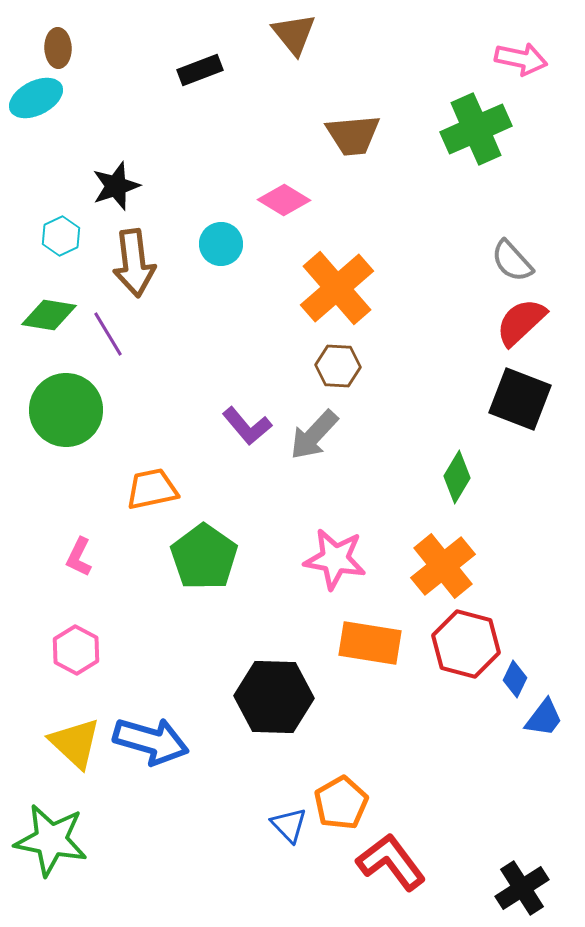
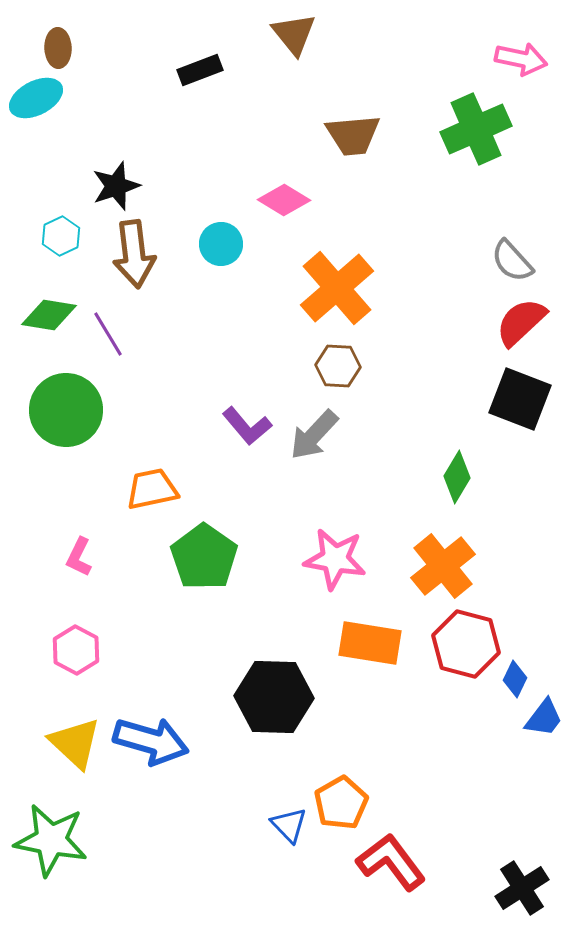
brown arrow at (134, 263): moved 9 px up
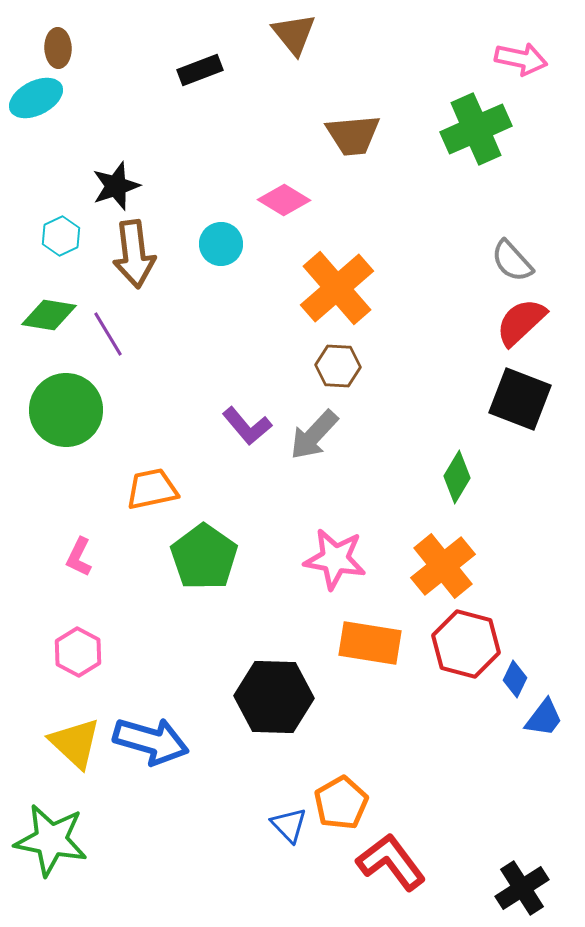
pink hexagon at (76, 650): moved 2 px right, 2 px down
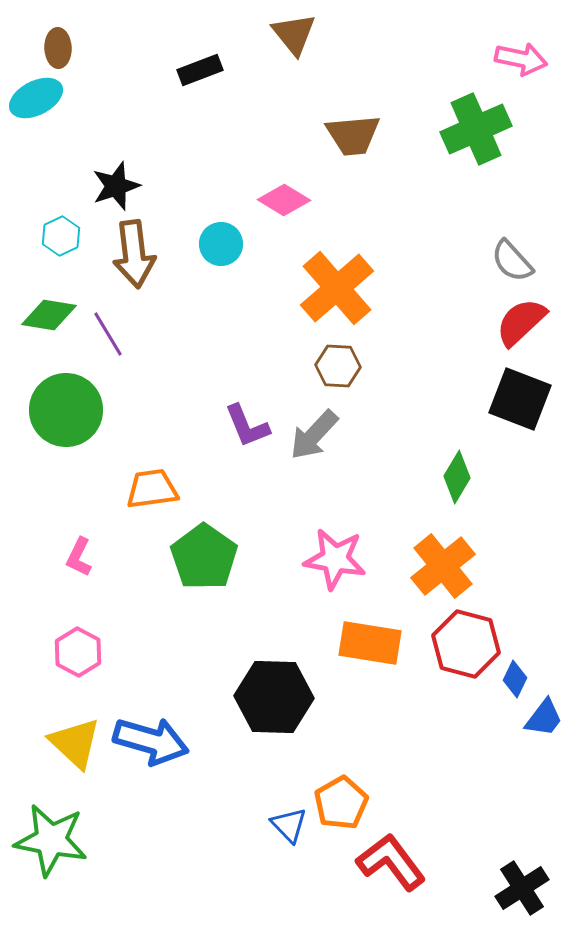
purple L-shape at (247, 426): rotated 18 degrees clockwise
orange trapezoid at (152, 489): rotated 4 degrees clockwise
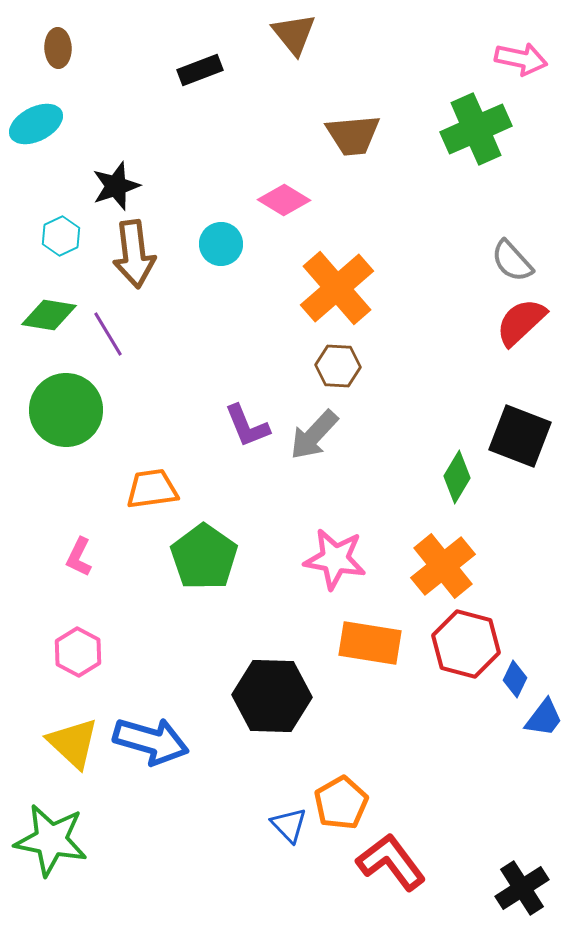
cyan ellipse at (36, 98): moved 26 px down
black square at (520, 399): moved 37 px down
black hexagon at (274, 697): moved 2 px left, 1 px up
yellow triangle at (75, 743): moved 2 px left
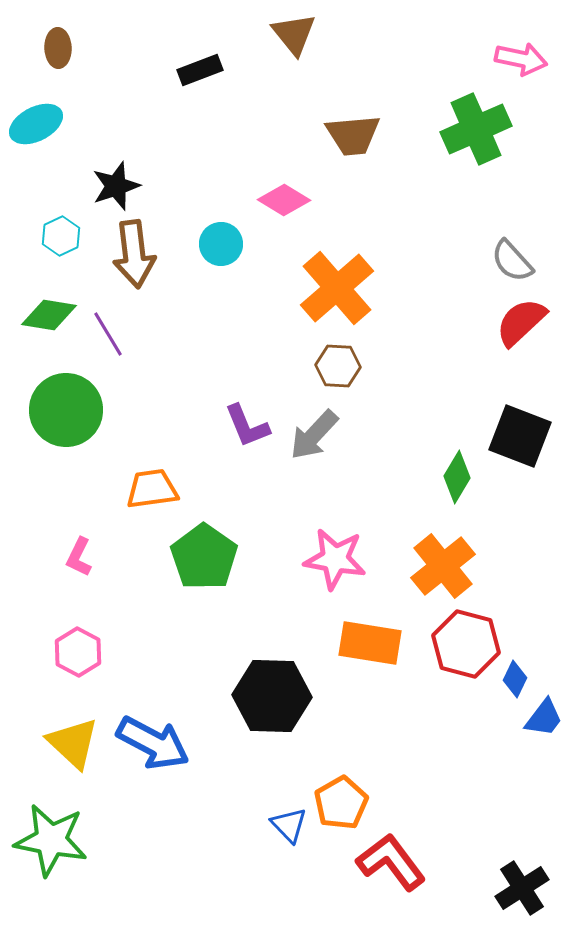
blue arrow at (151, 741): moved 2 px right, 2 px down; rotated 12 degrees clockwise
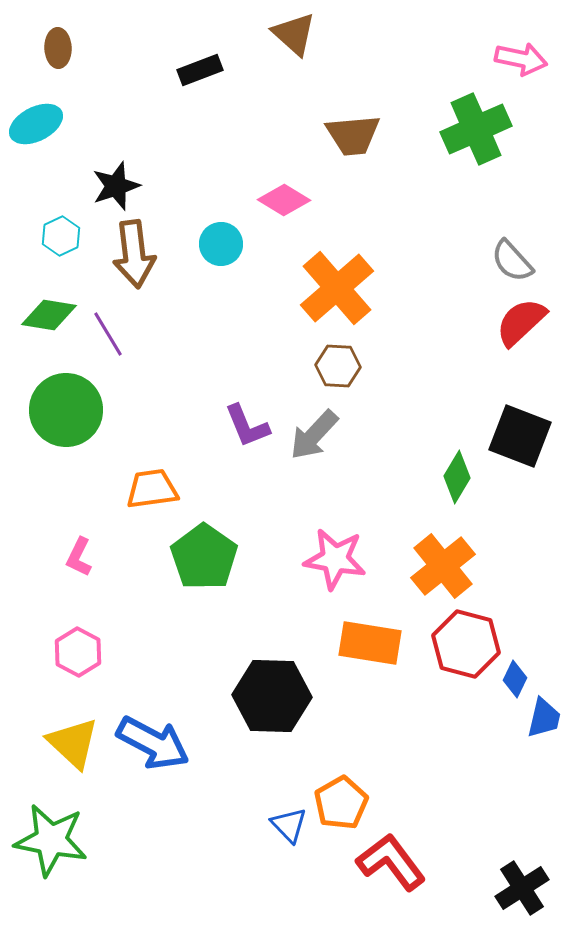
brown triangle at (294, 34): rotated 9 degrees counterclockwise
blue trapezoid at (544, 718): rotated 24 degrees counterclockwise
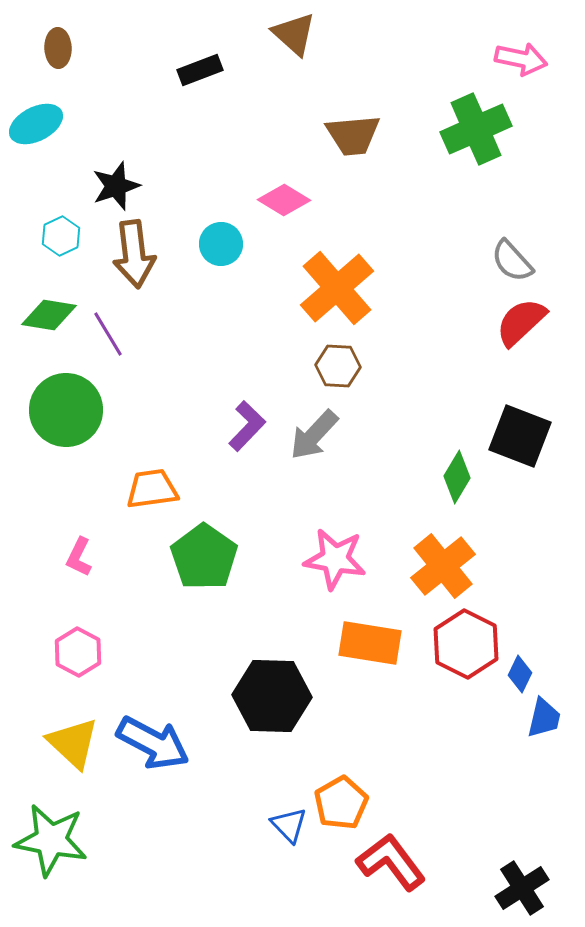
purple L-shape at (247, 426): rotated 114 degrees counterclockwise
red hexagon at (466, 644): rotated 12 degrees clockwise
blue diamond at (515, 679): moved 5 px right, 5 px up
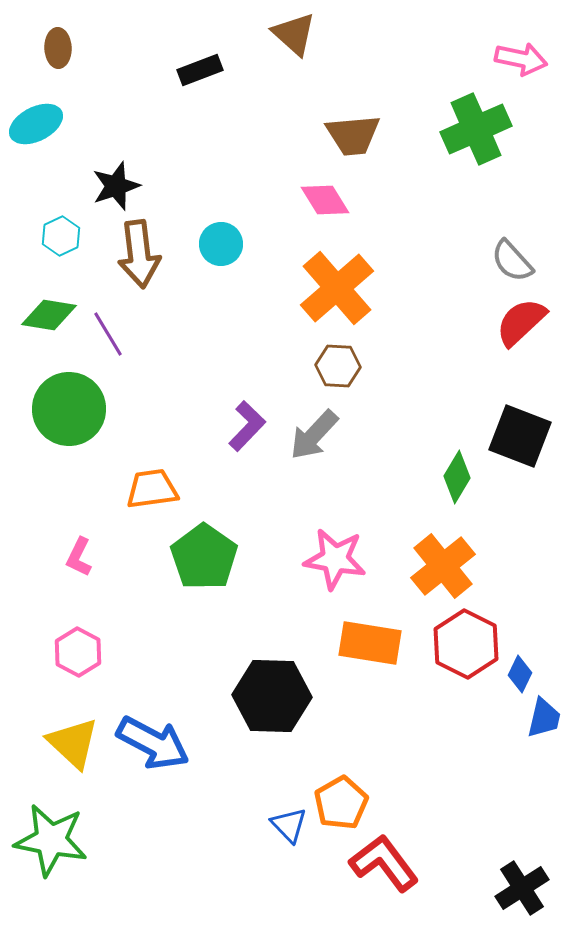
pink diamond at (284, 200): moved 41 px right; rotated 27 degrees clockwise
brown arrow at (134, 254): moved 5 px right
green circle at (66, 410): moved 3 px right, 1 px up
red L-shape at (391, 862): moved 7 px left, 1 px down
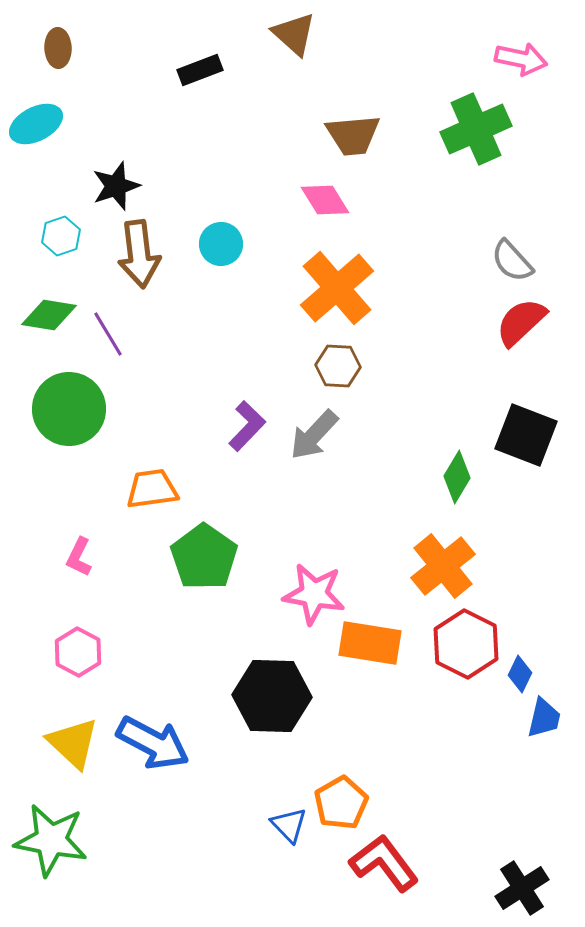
cyan hexagon at (61, 236): rotated 6 degrees clockwise
black square at (520, 436): moved 6 px right, 1 px up
pink star at (335, 559): moved 21 px left, 35 px down
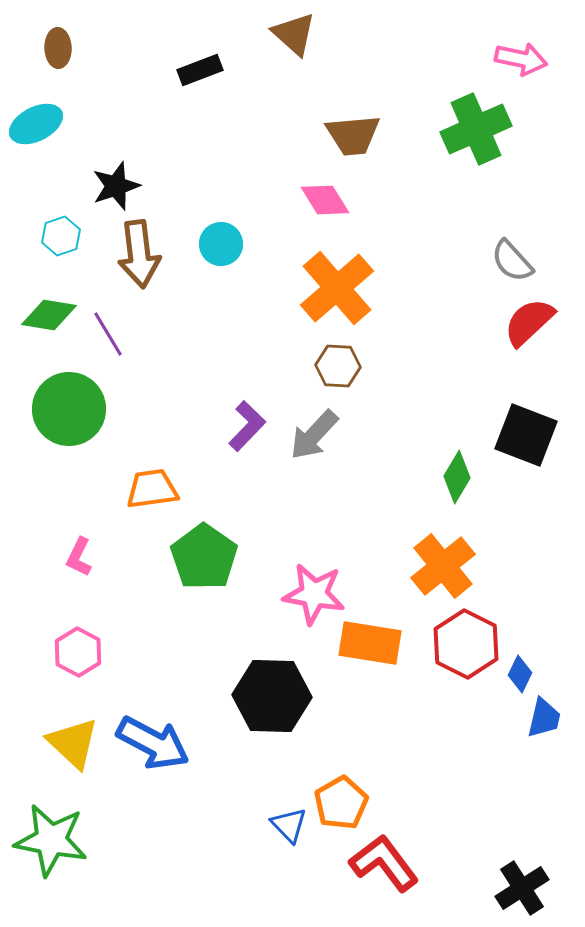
red semicircle at (521, 322): moved 8 px right
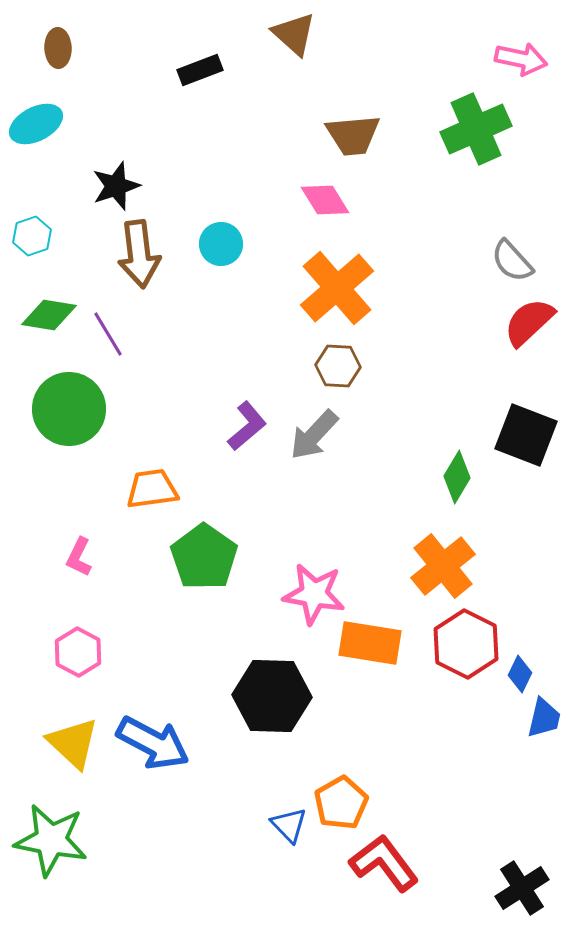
cyan hexagon at (61, 236): moved 29 px left
purple L-shape at (247, 426): rotated 6 degrees clockwise
